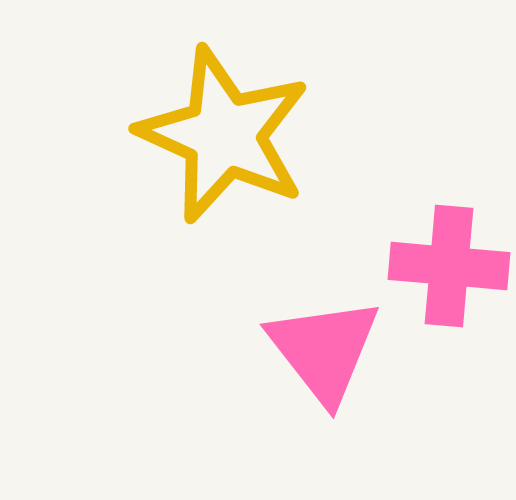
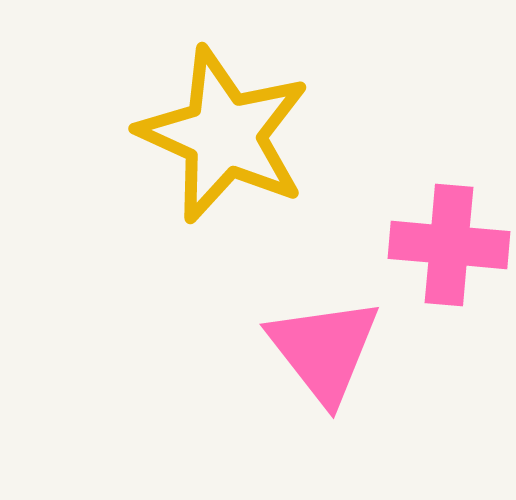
pink cross: moved 21 px up
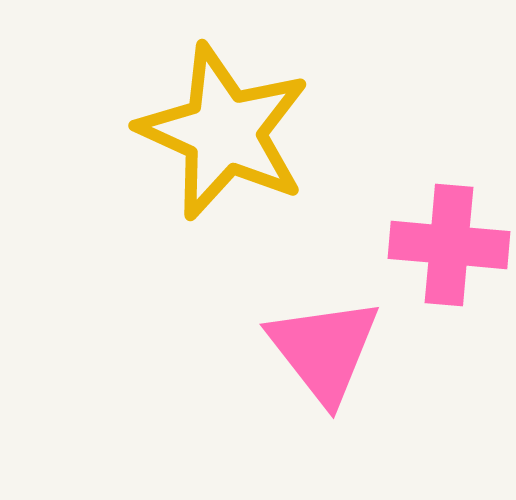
yellow star: moved 3 px up
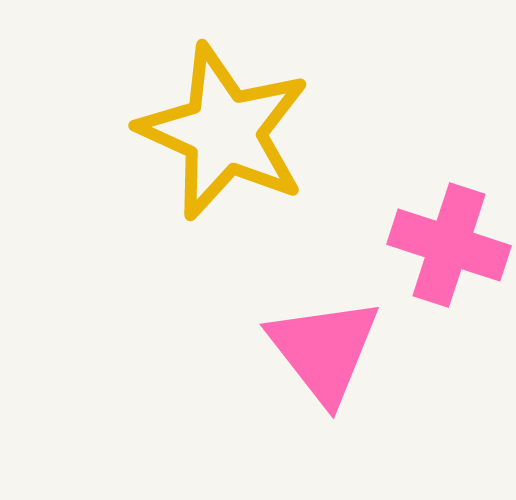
pink cross: rotated 13 degrees clockwise
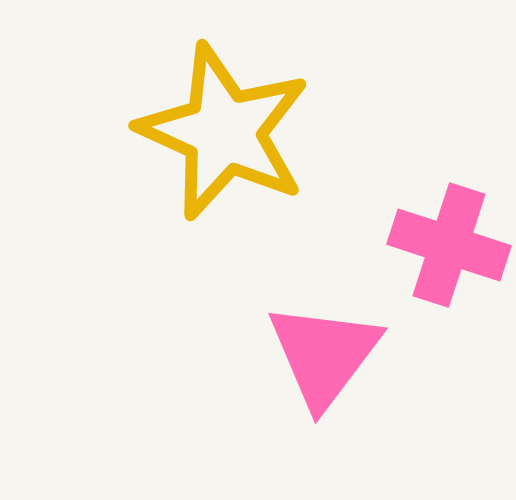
pink triangle: moved 5 px down; rotated 15 degrees clockwise
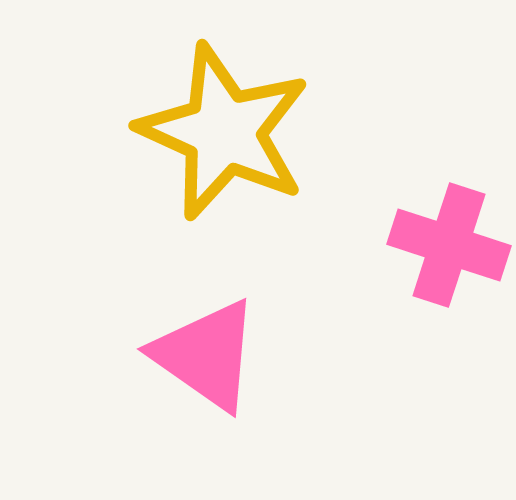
pink triangle: moved 118 px left; rotated 32 degrees counterclockwise
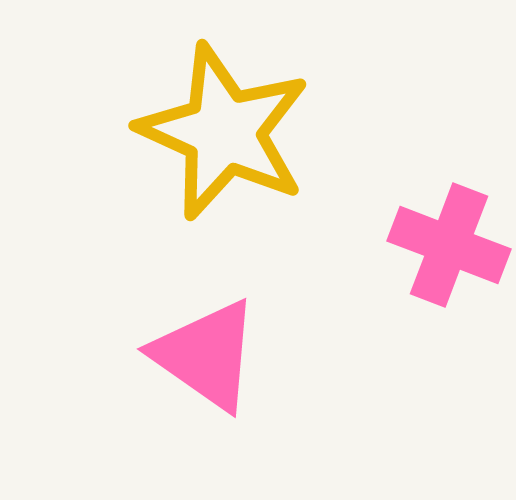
pink cross: rotated 3 degrees clockwise
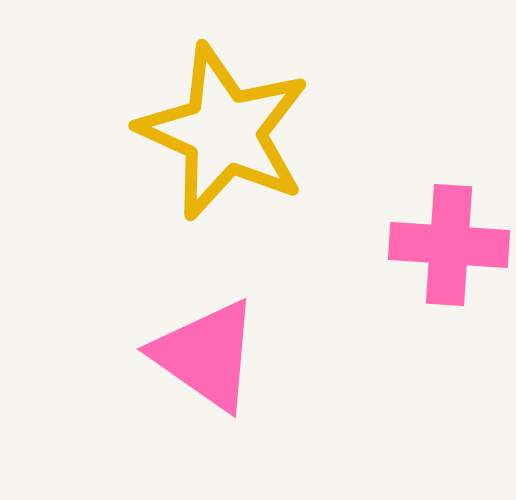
pink cross: rotated 17 degrees counterclockwise
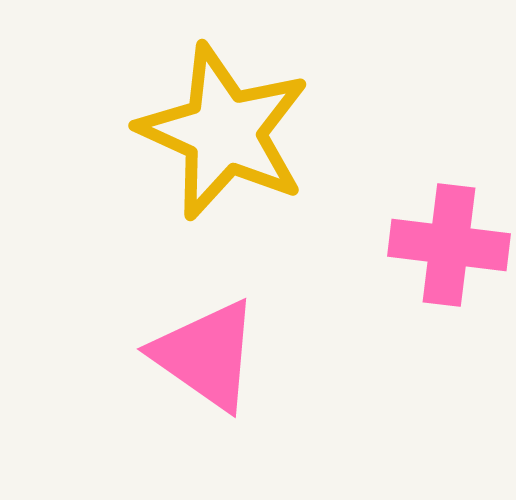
pink cross: rotated 3 degrees clockwise
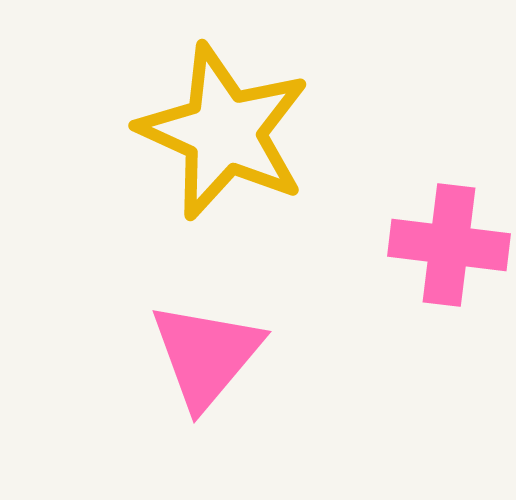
pink triangle: rotated 35 degrees clockwise
